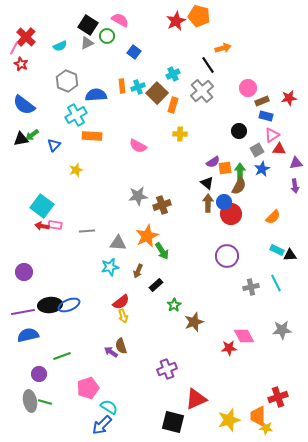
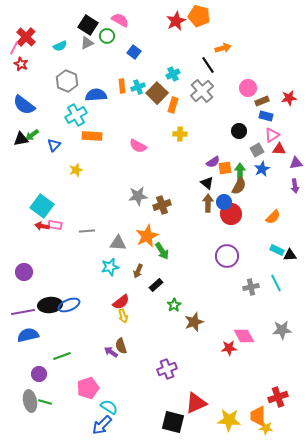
red triangle at (196, 399): moved 4 px down
yellow star at (229, 420): rotated 20 degrees clockwise
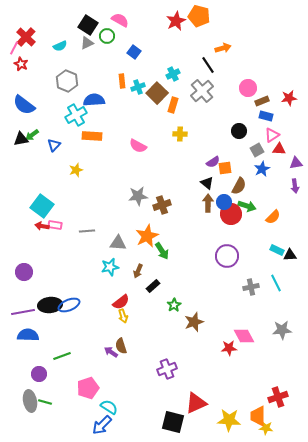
orange rectangle at (122, 86): moved 5 px up
blue semicircle at (96, 95): moved 2 px left, 5 px down
green arrow at (240, 172): moved 7 px right, 34 px down; rotated 108 degrees clockwise
black rectangle at (156, 285): moved 3 px left, 1 px down
blue semicircle at (28, 335): rotated 15 degrees clockwise
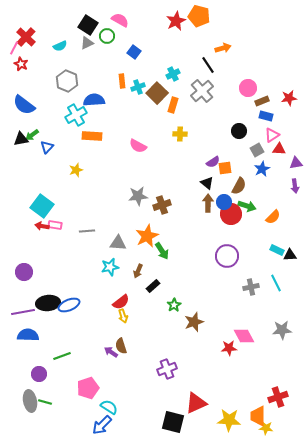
blue triangle at (54, 145): moved 7 px left, 2 px down
black ellipse at (50, 305): moved 2 px left, 2 px up
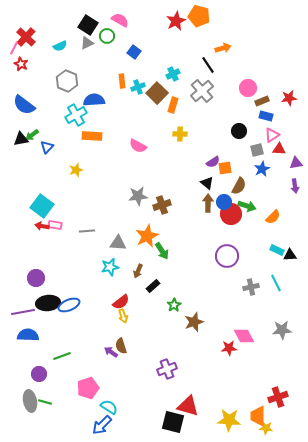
gray square at (257, 150): rotated 16 degrees clockwise
purple circle at (24, 272): moved 12 px right, 6 px down
red triangle at (196, 403): moved 8 px left, 3 px down; rotated 40 degrees clockwise
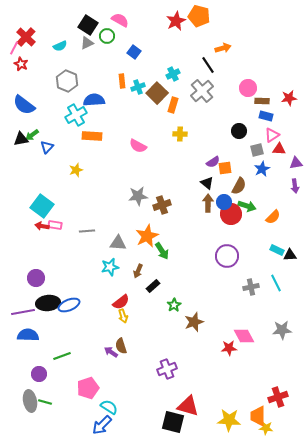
brown rectangle at (262, 101): rotated 24 degrees clockwise
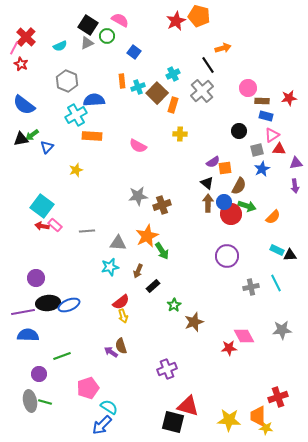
pink rectangle at (55, 225): rotated 32 degrees clockwise
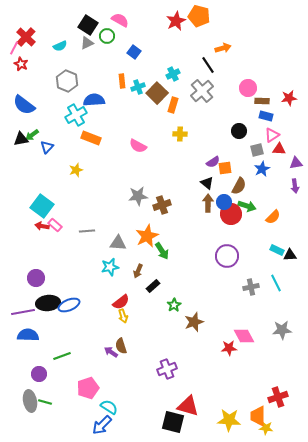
orange rectangle at (92, 136): moved 1 px left, 2 px down; rotated 18 degrees clockwise
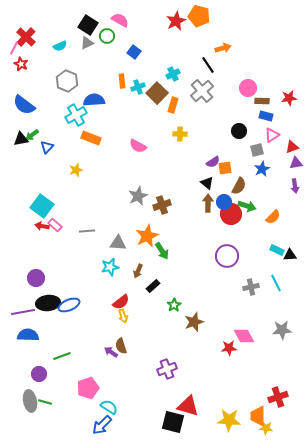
red triangle at (279, 149): moved 13 px right, 2 px up; rotated 24 degrees counterclockwise
gray star at (138, 196): rotated 18 degrees counterclockwise
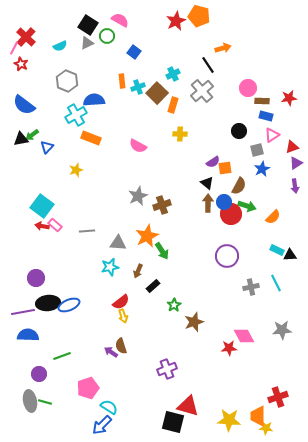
purple triangle at (296, 163): rotated 24 degrees counterclockwise
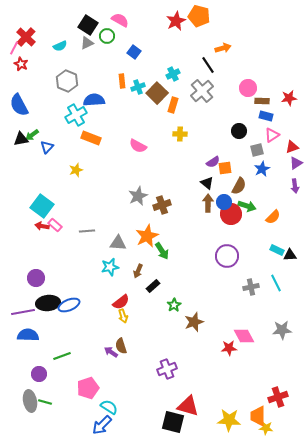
blue semicircle at (24, 105): moved 5 px left; rotated 25 degrees clockwise
